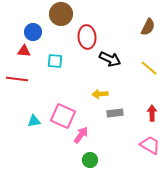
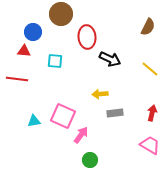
yellow line: moved 1 px right, 1 px down
red arrow: rotated 14 degrees clockwise
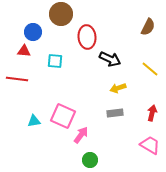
yellow arrow: moved 18 px right, 6 px up; rotated 14 degrees counterclockwise
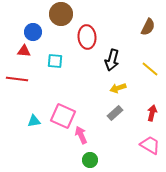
black arrow: moved 2 px right, 1 px down; rotated 80 degrees clockwise
gray rectangle: rotated 35 degrees counterclockwise
pink arrow: rotated 60 degrees counterclockwise
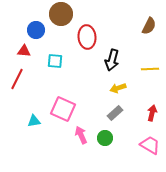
brown semicircle: moved 1 px right, 1 px up
blue circle: moved 3 px right, 2 px up
yellow line: rotated 42 degrees counterclockwise
red line: rotated 70 degrees counterclockwise
pink square: moved 7 px up
green circle: moved 15 px right, 22 px up
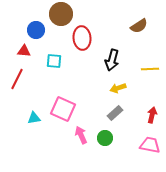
brown semicircle: moved 10 px left; rotated 30 degrees clockwise
red ellipse: moved 5 px left, 1 px down
cyan square: moved 1 px left
red arrow: moved 2 px down
cyan triangle: moved 3 px up
pink trapezoid: rotated 20 degrees counterclockwise
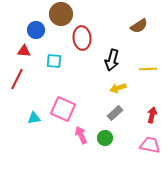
yellow line: moved 2 px left
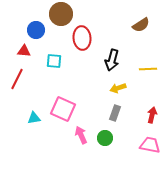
brown semicircle: moved 2 px right, 1 px up
gray rectangle: rotated 28 degrees counterclockwise
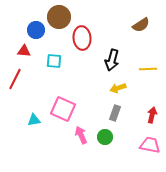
brown circle: moved 2 px left, 3 px down
red line: moved 2 px left
cyan triangle: moved 2 px down
green circle: moved 1 px up
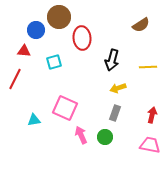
cyan square: moved 1 px down; rotated 21 degrees counterclockwise
yellow line: moved 2 px up
pink square: moved 2 px right, 1 px up
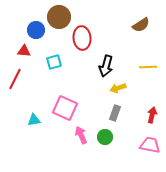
black arrow: moved 6 px left, 6 px down
